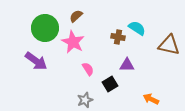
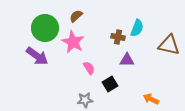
cyan semicircle: rotated 78 degrees clockwise
purple arrow: moved 1 px right, 5 px up
purple triangle: moved 5 px up
pink semicircle: moved 1 px right, 1 px up
gray star: rotated 14 degrees clockwise
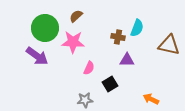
pink star: rotated 25 degrees counterclockwise
pink semicircle: rotated 56 degrees clockwise
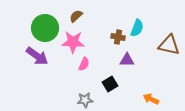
pink semicircle: moved 5 px left, 4 px up
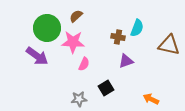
green circle: moved 2 px right
purple triangle: moved 1 px left, 1 px down; rotated 21 degrees counterclockwise
black square: moved 4 px left, 4 px down
gray star: moved 6 px left, 1 px up
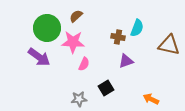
purple arrow: moved 2 px right, 1 px down
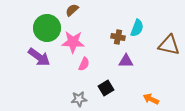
brown semicircle: moved 4 px left, 6 px up
purple triangle: rotated 21 degrees clockwise
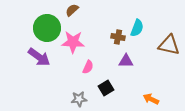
pink semicircle: moved 4 px right, 3 px down
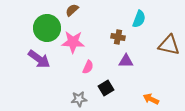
cyan semicircle: moved 2 px right, 9 px up
purple arrow: moved 2 px down
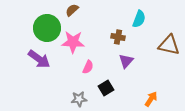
purple triangle: rotated 49 degrees counterclockwise
orange arrow: rotated 98 degrees clockwise
